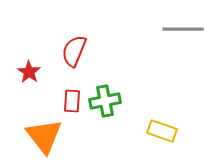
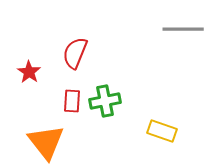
red semicircle: moved 1 px right, 2 px down
orange triangle: moved 2 px right, 6 px down
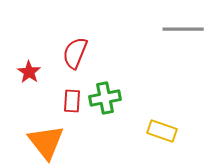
green cross: moved 3 px up
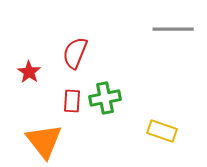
gray line: moved 10 px left
orange triangle: moved 2 px left, 1 px up
